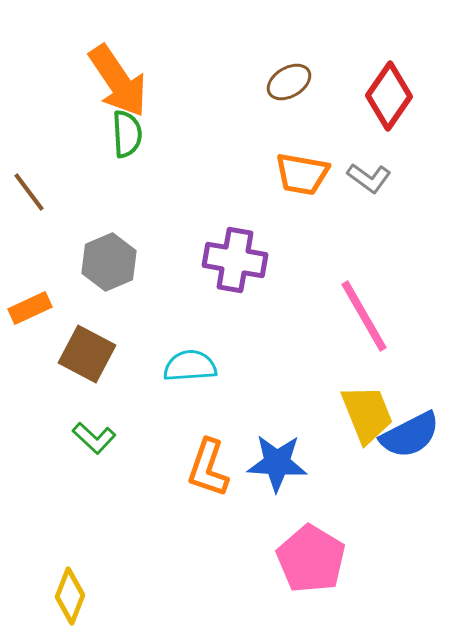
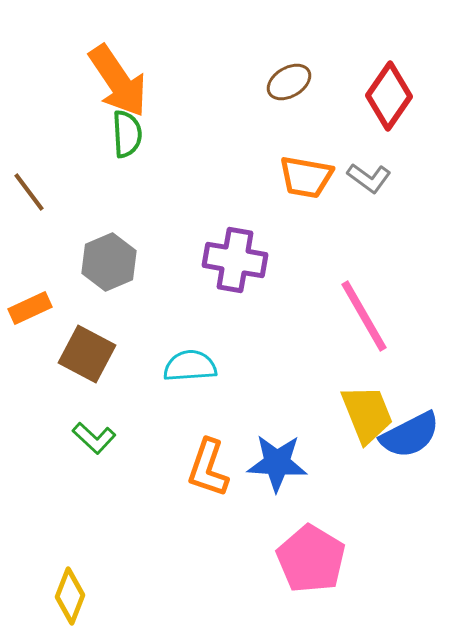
orange trapezoid: moved 4 px right, 3 px down
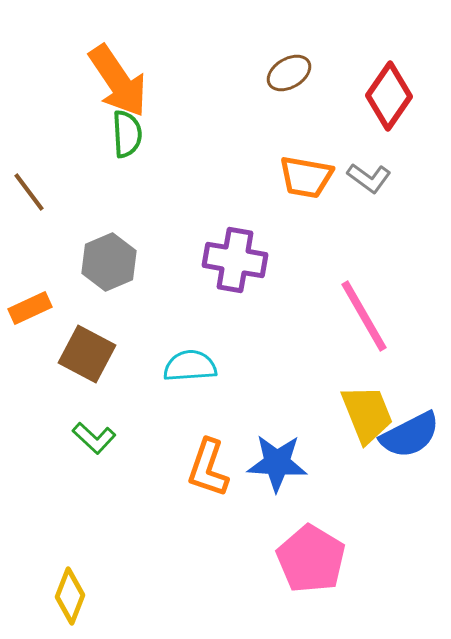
brown ellipse: moved 9 px up
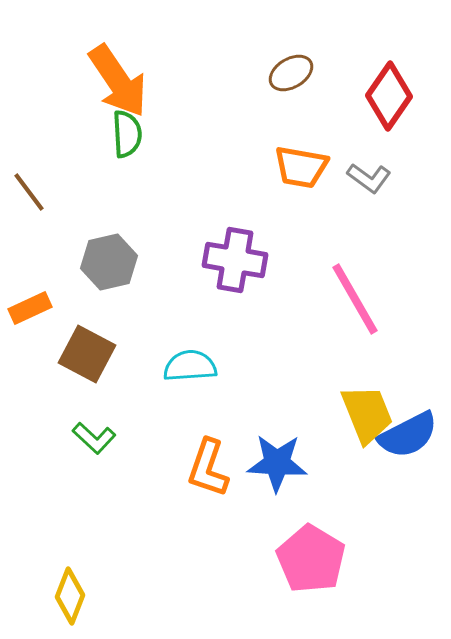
brown ellipse: moved 2 px right
orange trapezoid: moved 5 px left, 10 px up
gray hexagon: rotated 10 degrees clockwise
pink line: moved 9 px left, 17 px up
blue semicircle: moved 2 px left
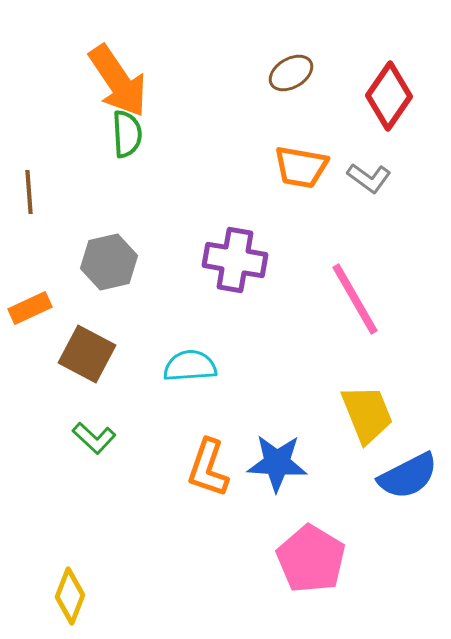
brown line: rotated 33 degrees clockwise
blue semicircle: moved 41 px down
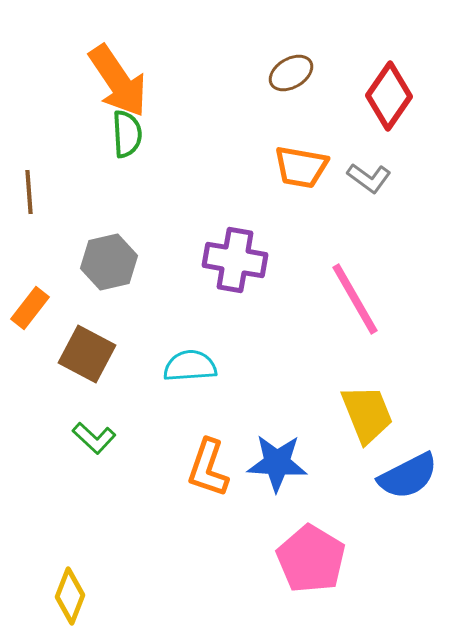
orange rectangle: rotated 27 degrees counterclockwise
